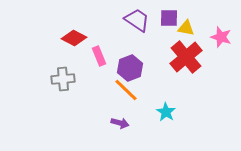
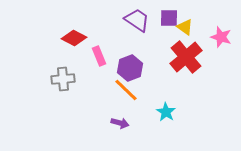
yellow triangle: moved 1 px left, 1 px up; rotated 24 degrees clockwise
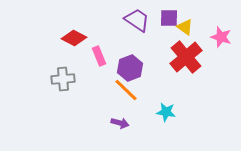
cyan star: rotated 24 degrees counterclockwise
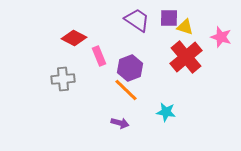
yellow triangle: rotated 18 degrees counterclockwise
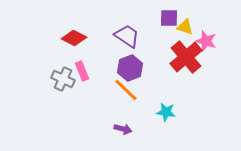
purple trapezoid: moved 10 px left, 16 px down
pink star: moved 15 px left, 4 px down
pink rectangle: moved 17 px left, 15 px down
gray cross: rotated 30 degrees clockwise
purple arrow: moved 3 px right, 6 px down
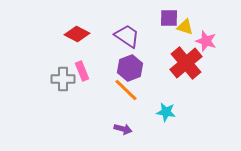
red diamond: moved 3 px right, 4 px up
red cross: moved 6 px down
gray cross: rotated 25 degrees counterclockwise
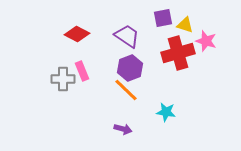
purple square: moved 6 px left; rotated 12 degrees counterclockwise
yellow triangle: moved 2 px up
red cross: moved 8 px left, 10 px up; rotated 24 degrees clockwise
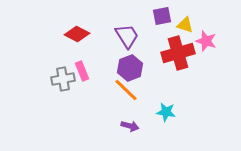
purple square: moved 1 px left, 2 px up
purple trapezoid: rotated 24 degrees clockwise
gray cross: rotated 10 degrees counterclockwise
purple arrow: moved 7 px right, 3 px up
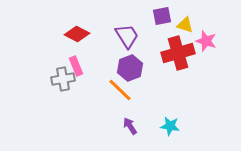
pink rectangle: moved 6 px left, 5 px up
orange line: moved 6 px left
cyan star: moved 4 px right, 14 px down
purple arrow: rotated 138 degrees counterclockwise
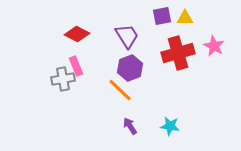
yellow triangle: moved 7 px up; rotated 18 degrees counterclockwise
pink star: moved 8 px right, 5 px down; rotated 10 degrees clockwise
